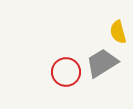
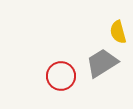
red circle: moved 5 px left, 4 px down
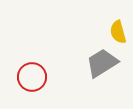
red circle: moved 29 px left, 1 px down
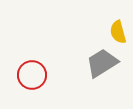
red circle: moved 2 px up
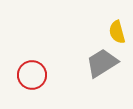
yellow semicircle: moved 1 px left
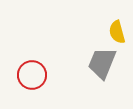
gray trapezoid: rotated 36 degrees counterclockwise
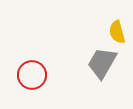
gray trapezoid: rotated 8 degrees clockwise
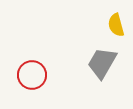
yellow semicircle: moved 1 px left, 7 px up
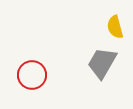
yellow semicircle: moved 1 px left, 2 px down
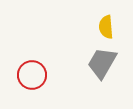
yellow semicircle: moved 9 px left; rotated 10 degrees clockwise
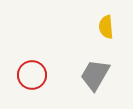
gray trapezoid: moved 7 px left, 12 px down
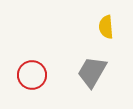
gray trapezoid: moved 3 px left, 3 px up
